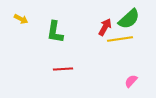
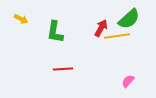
red arrow: moved 4 px left, 1 px down
yellow line: moved 3 px left, 3 px up
pink semicircle: moved 3 px left
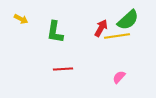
green semicircle: moved 1 px left, 1 px down
pink semicircle: moved 9 px left, 4 px up
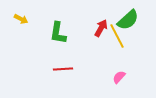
green L-shape: moved 3 px right, 1 px down
yellow line: rotated 70 degrees clockwise
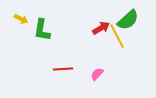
red arrow: rotated 30 degrees clockwise
green L-shape: moved 16 px left, 3 px up
pink semicircle: moved 22 px left, 3 px up
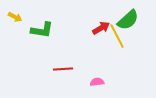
yellow arrow: moved 6 px left, 2 px up
green L-shape: rotated 90 degrees counterclockwise
pink semicircle: moved 8 px down; rotated 40 degrees clockwise
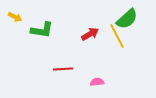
green semicircle: moved 1 px left, 1 px up
red arrow: moved 11 px left, 6 px down
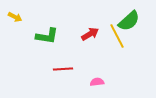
green semicircle: moved 2 px right, 2 px down
green L-shape: moved 5 px right, 6 px down
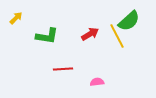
yellow arrow: moved 1 px right, 1 px down; rotated 72 degrees counterclockwise
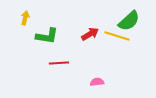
yellow arrow: moved 9 px right; rotated 32 degrees counterclockwise
yellow line: rotated 45 degrees counterclockwise
red line: moved 4 px left, 6 px up
